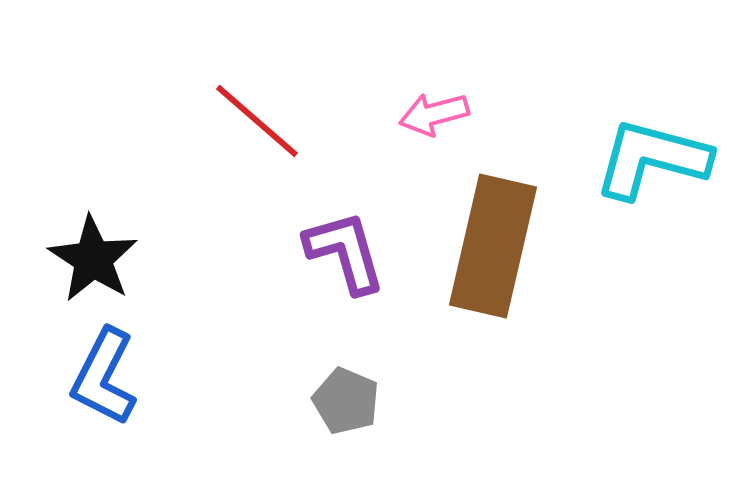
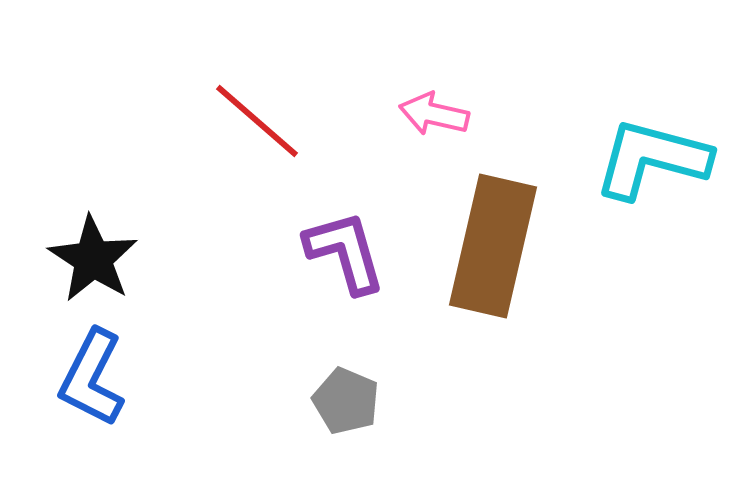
pink arrow: rotated 28 degrees clockwise
blue L-shape: moved 12 px left, 1 px down
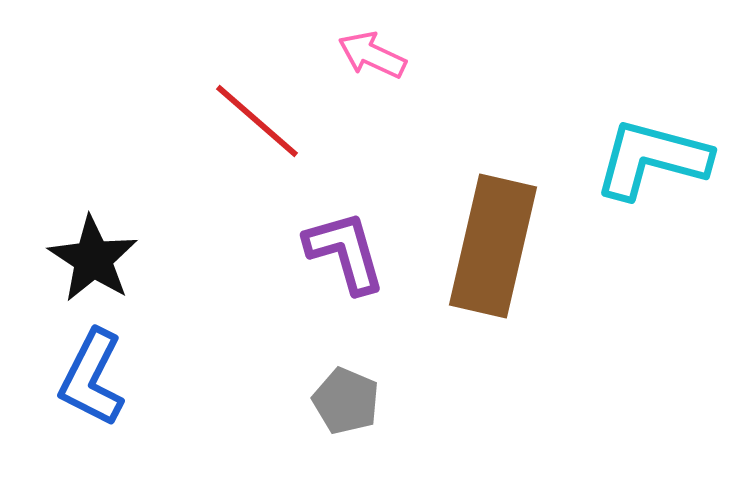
pink arrow: moved 62 px left, 59 px up; rotated 12 degrees clockwise
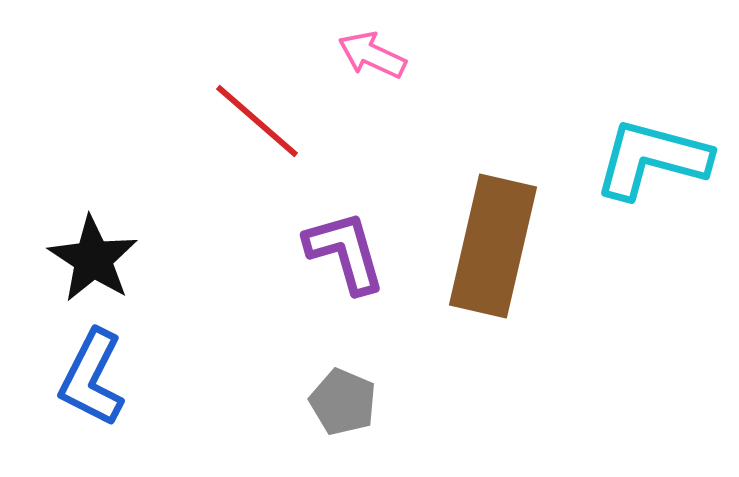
gray pentagon: moved 3 px left, 1 px down
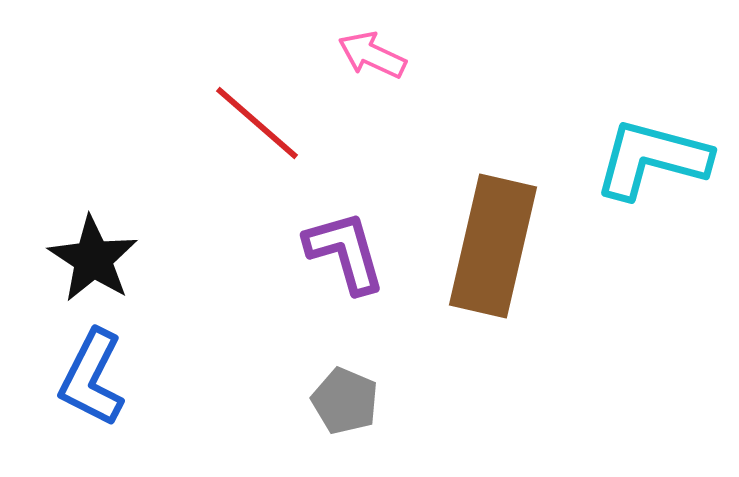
red line: moved 2 px down
gray pentagon: moved 2 px right, 1 px up
